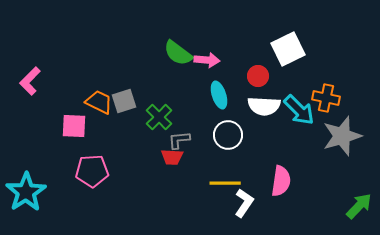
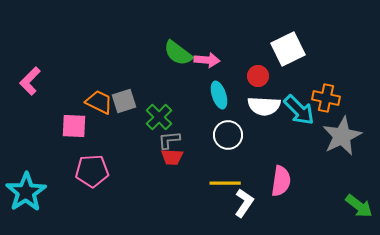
gray star: rotated 9 degrees counterclockwise
gray L-shape: moved 10 px left
green arrow: rotated 84 degrees clockwise
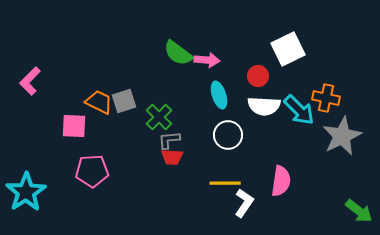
green arrow: moved 5 px down
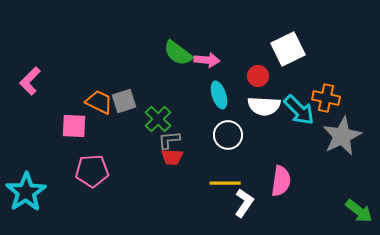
green cross: moved 1 px left, 2 px down
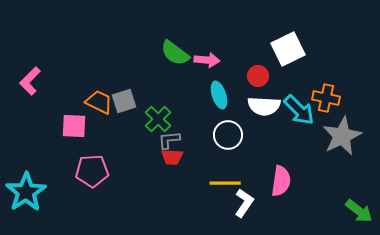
green semicircle: moved 3 px left
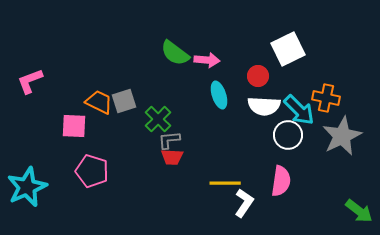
pink L-shape: rotated 24 degrees clockwise
white circle: moved 60 px right
pink pentagon: rotated 20 degrees clockwise
cyan star: moved 1 px right, 5 px up; rotated 9 degrees clockwise
